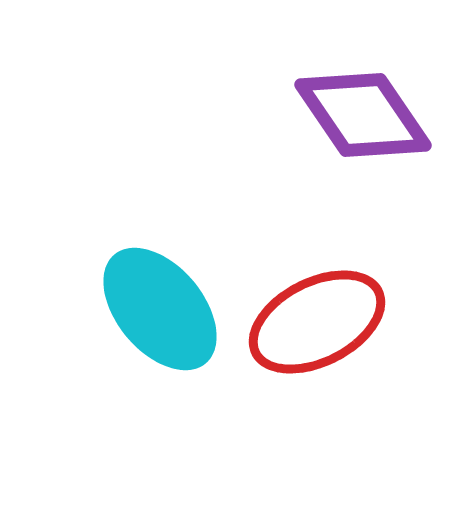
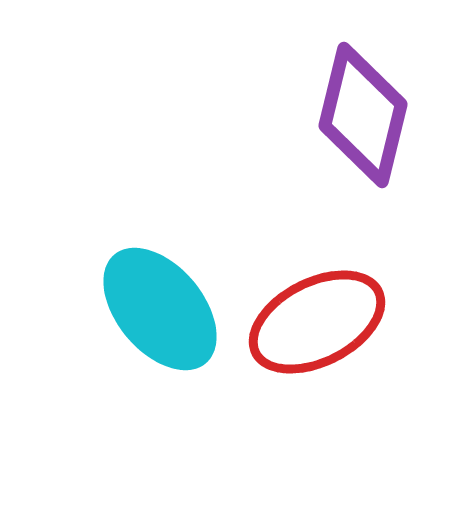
purple diamond: rotated 48 degrees clockwise
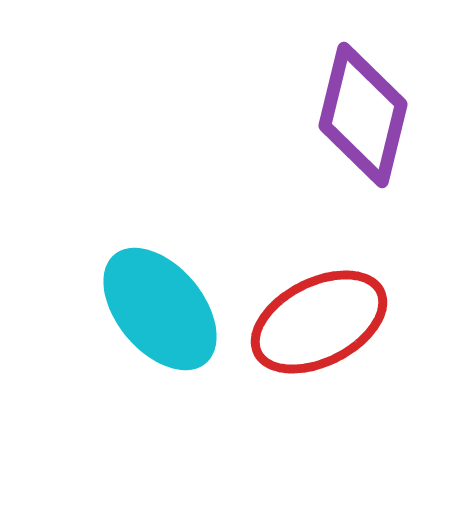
red ellipse: moved 2 px right
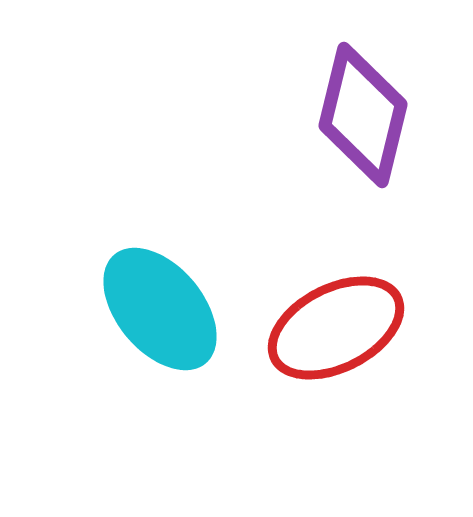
red ellipse: moved 17 px right, 6 px down
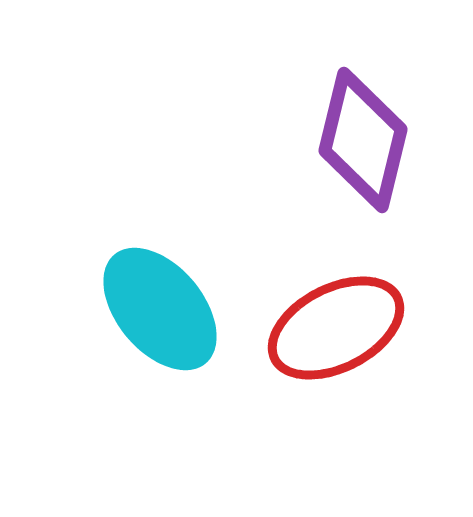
purple diamond: moved 25 px down
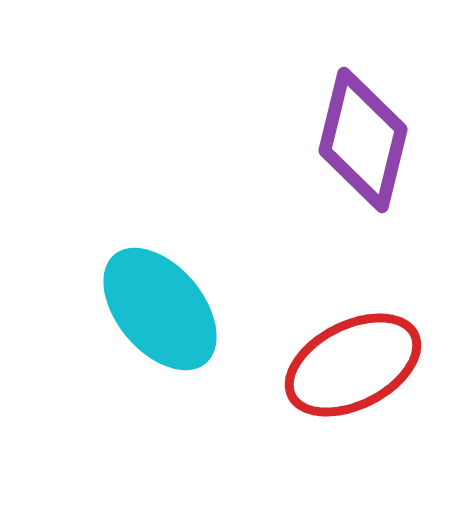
red ellipse: moved 17 px right, 37 px down
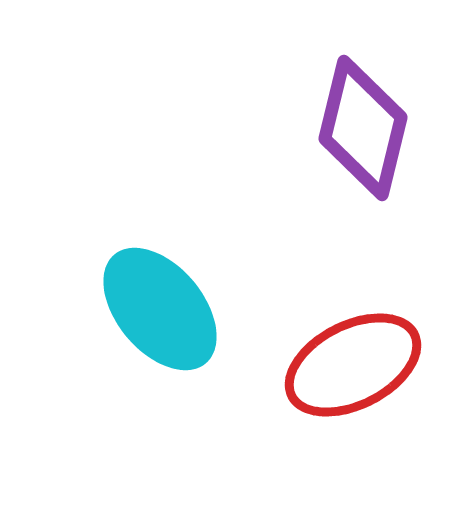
purple diamond: moved 12 px up
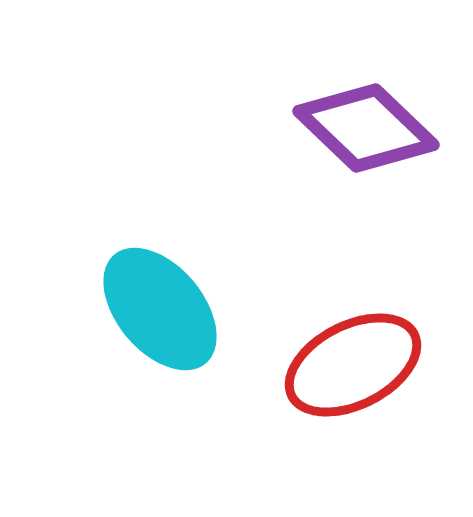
purple diamond: moved 3 px right; rotated 60 degrees counterclockwise
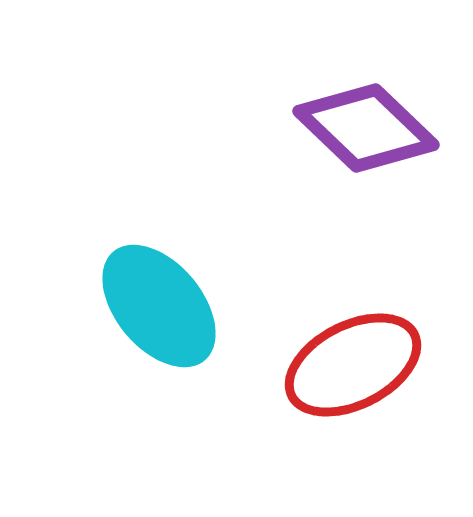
cyan ellipse: moved 1 px left, 3 px up
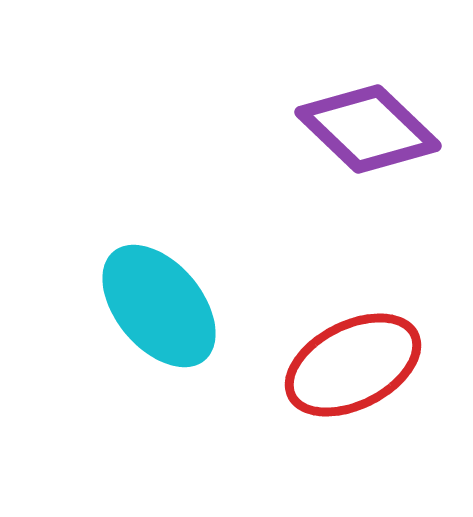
purple diamond: moved 2 px right, 1 px down
